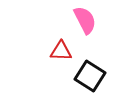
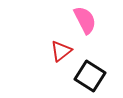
red triangle: rotated 40 degrees counterclockwise
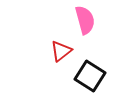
pink semicircle: rotated 12 degrees clockwise
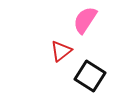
pink semicircle: rotated 132 degrees counterclockwise
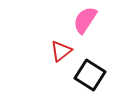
black square: moved 1 px up
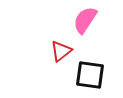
black square: rotated 24 degrees counterclockwise
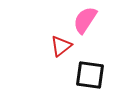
red triangle: moved 5 px up
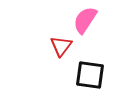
red triangle: rotated 15 degrees counterclockwise
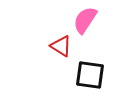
red triangle: rotated 35 degrees counterclockwise
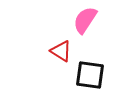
red triangle: moved 5 px down
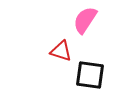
red triangle: rotated 15 degrees counterclockwise
